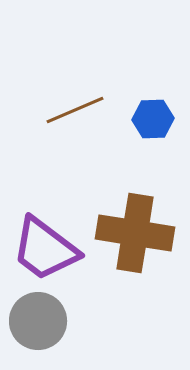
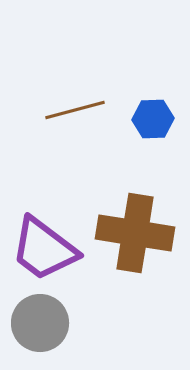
brown line: rotated 8 degrees clockwise
purple trapezoid: moved 1 px left
gray circle: moved 2 px right, 2 px down
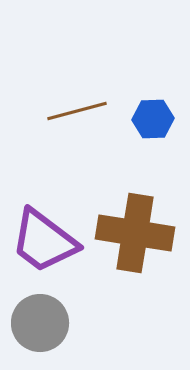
brown line: moved 2 px right, 1 px down
purple trapezoid: moved 8 px up
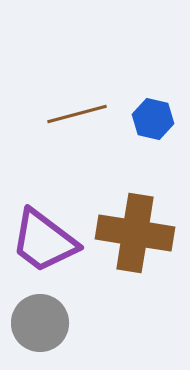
brown line: moved 3 px down
blue hexagon: rotated 15 degrees clockwise
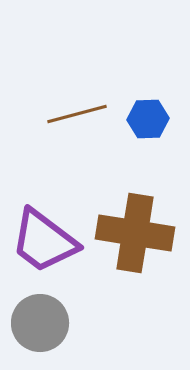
blue hexagon: moved 5 px left; rotated 15 degrees counterclockwise
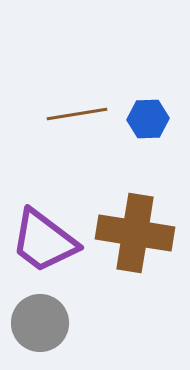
brown line: rotated 6 degrees clockwise
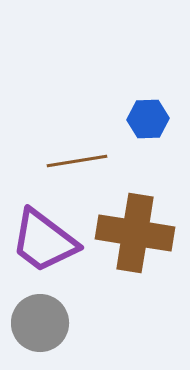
brown line: moved 47 px down
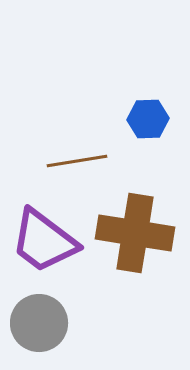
gray circle: moved 1 px left
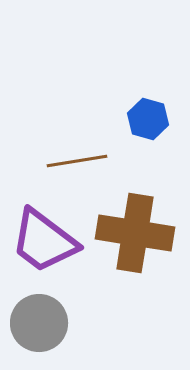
blue hexagon: rotated 18 degrees clockwise
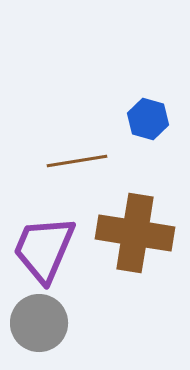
purple trapezoid: moved 8 px down; rotated 76 degrees clockwise
